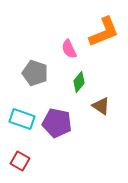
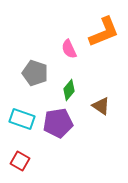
green diamond: moved 10 px left, 8 px down
purple pentagon: moved 1 px right; rotated 20 degrees counterclockwise
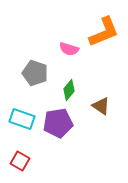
pink semicircle: rotated 48 degrees counterclockwise
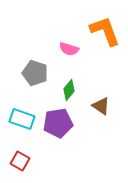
orange L-shape: moved 1 px right, 1 px up; rotated 88 degrees counterclockwise
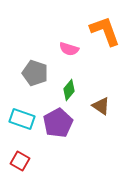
purple pentagon: rotated 20 degrees counterclockwise
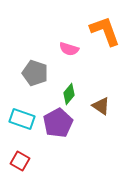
green diamond: moved 4 px down
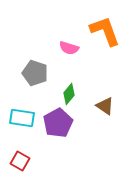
pink semicircle: moved 1 px up
brown triangle: moved 4 px right
cyan rectangle: moved 1 px up; rotated 10 degrees counterclockwise
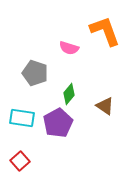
red square: rotated 18 degrees clockwise
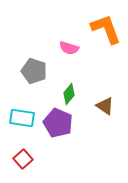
orange L-shape: moved 1 px right, 2 px up
gray pentagon: moved 1 px left, 2 px up
purple pentagon: rotated 20 degrees counterclockwise
red square: moved 3 px right, 2 px up
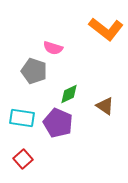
orange L-shape: rotated 148 degrees clockwise
pink semicircle: moved 16 px left
green diamond: rotated 25 degrees clockwise
